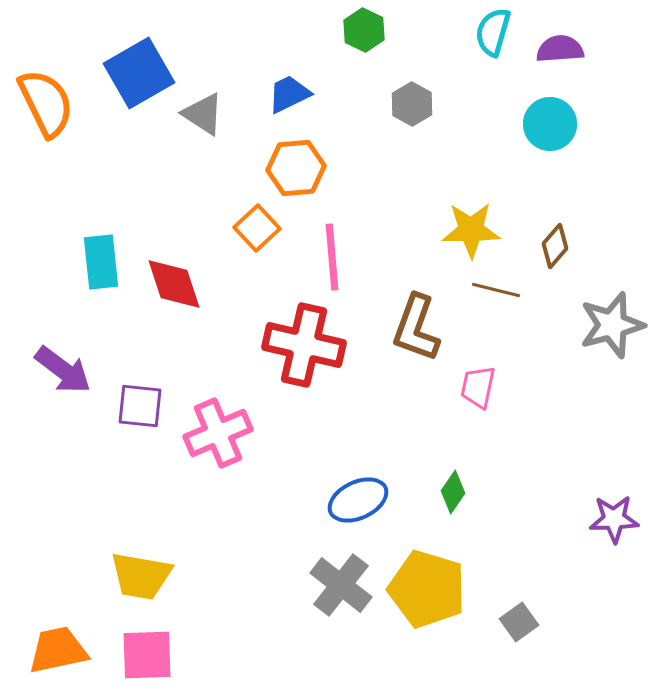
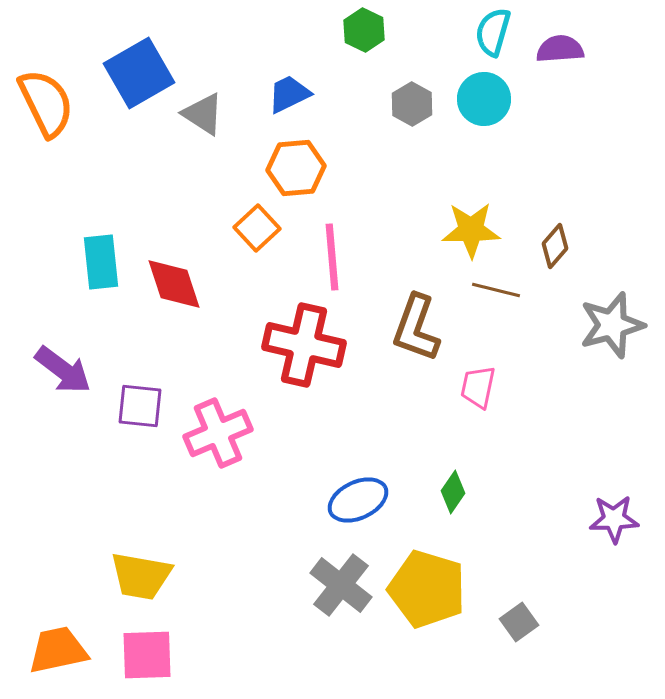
cyan circle: moved 66 px left, 25 px up
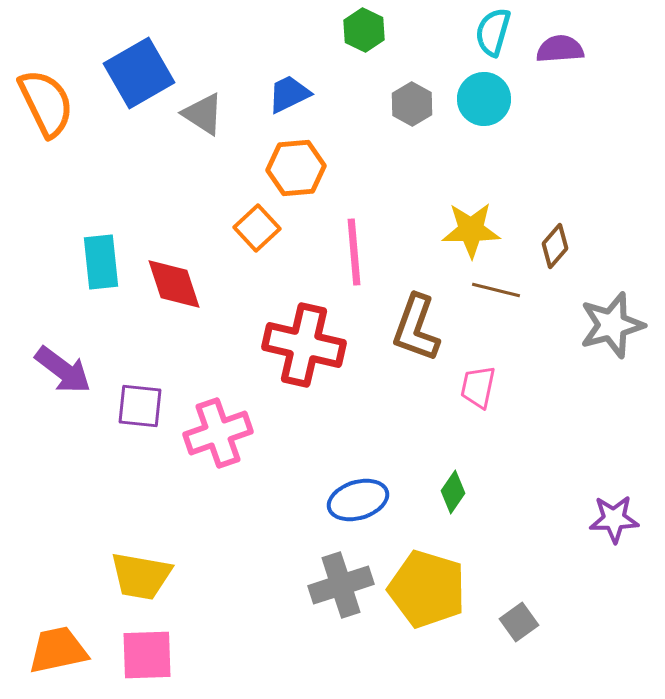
pink line: moved 22 px right, 5 px up
pink cross: rotated 4 degrees clockwise
blue ellipse: rotated 8 degrees clockwise
gray cross: rotated 34 degrees clockwise
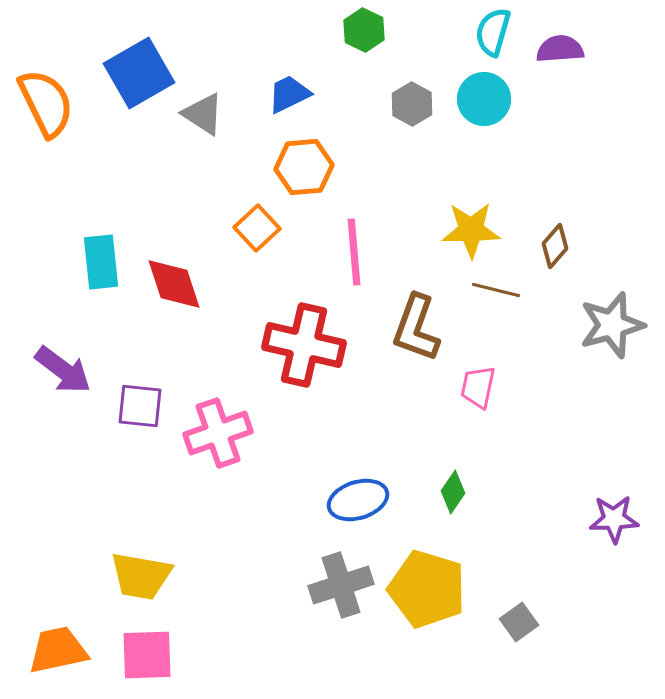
orange hexagon: moved 8 px right, 1 px up
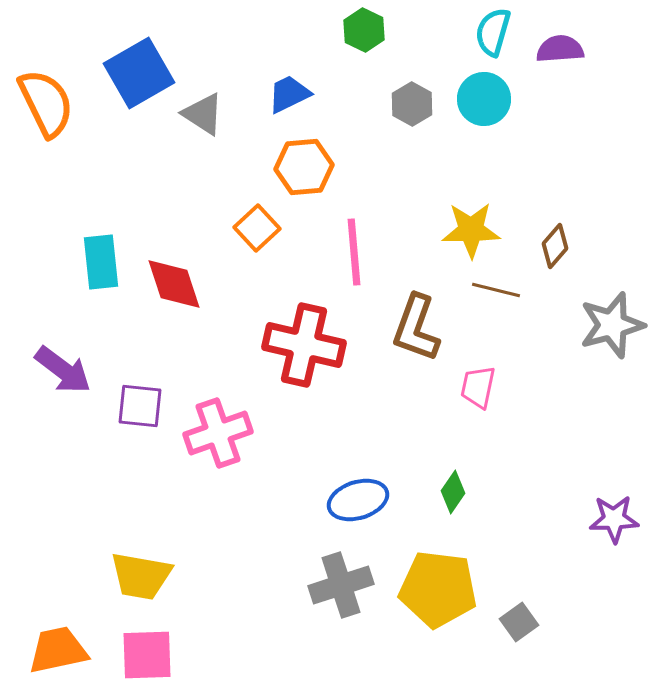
yellow pentagon: moved 11 px right; rotated 10 degrees counterclockwise
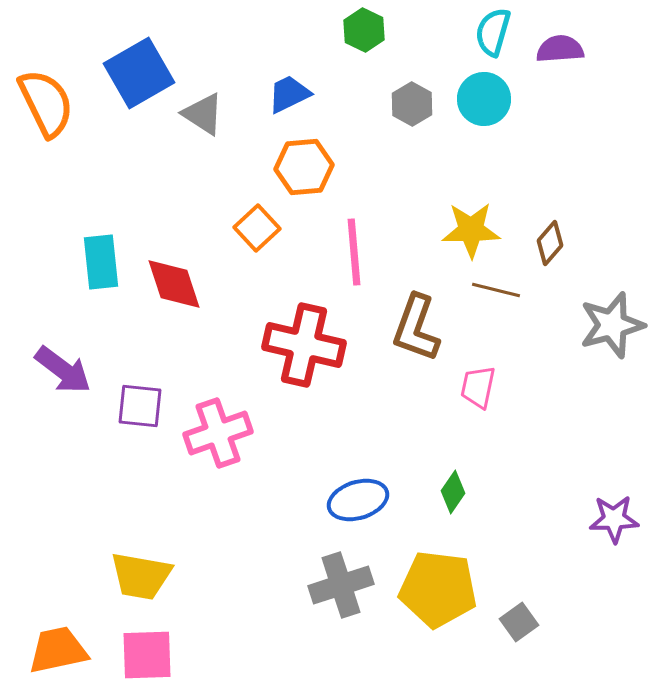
brown diamond: moved 5 px left, 3 px up
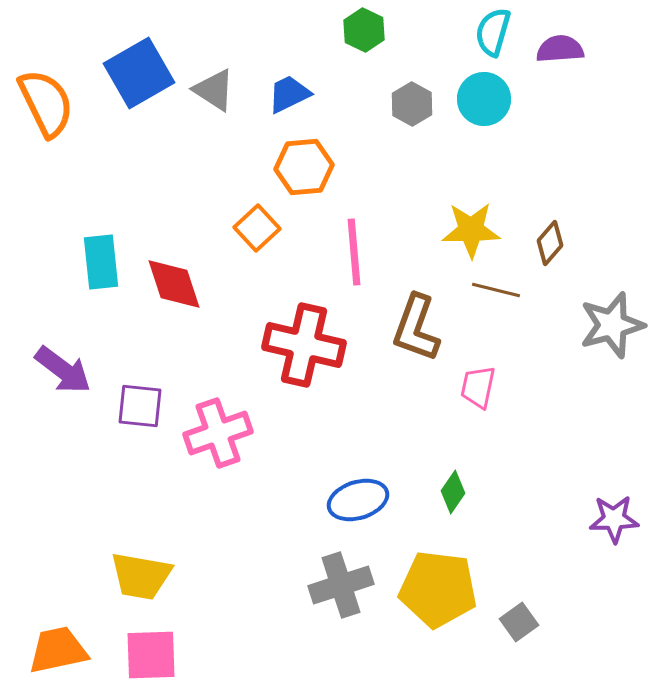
gray triangle: moved 11 px right, 24 px up
pink square: moved 4 px right
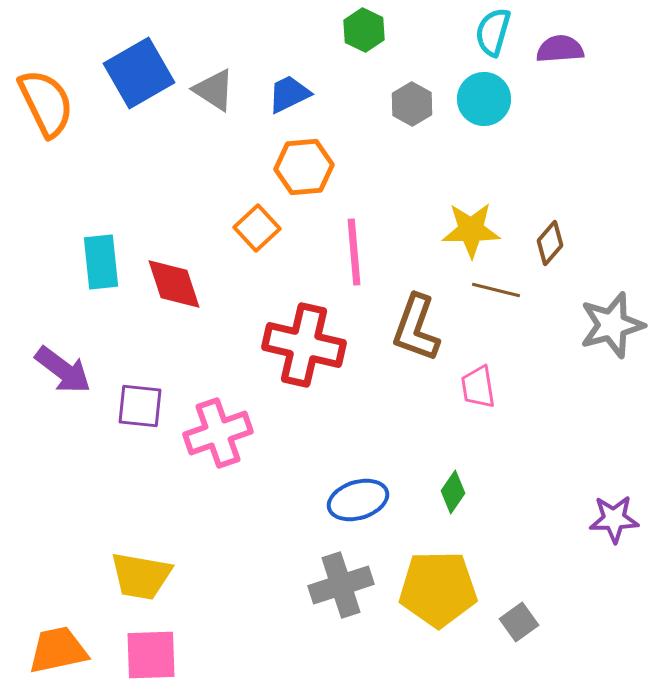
pink trapezoid: rotated 21 degrees counterclockwise
yellow pentagon: rotated 8 degrees counterclockwise
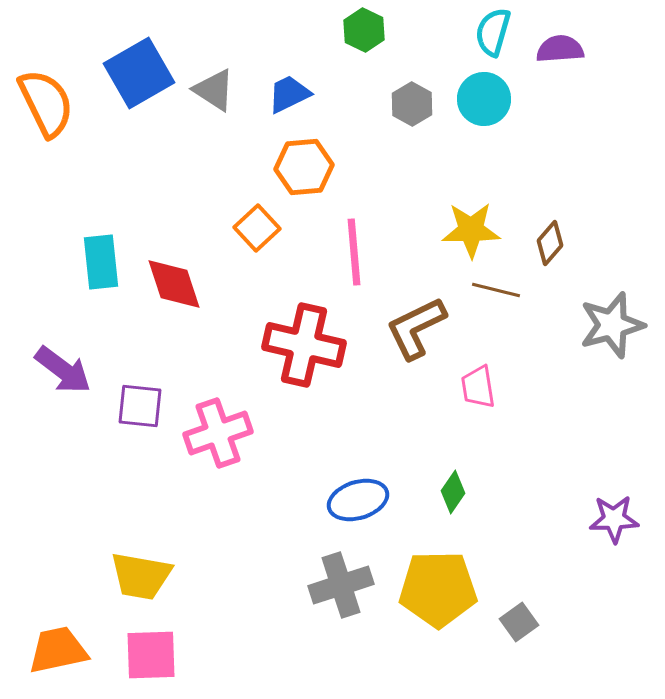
brown L-shape: rotated 44 degrees clockwise
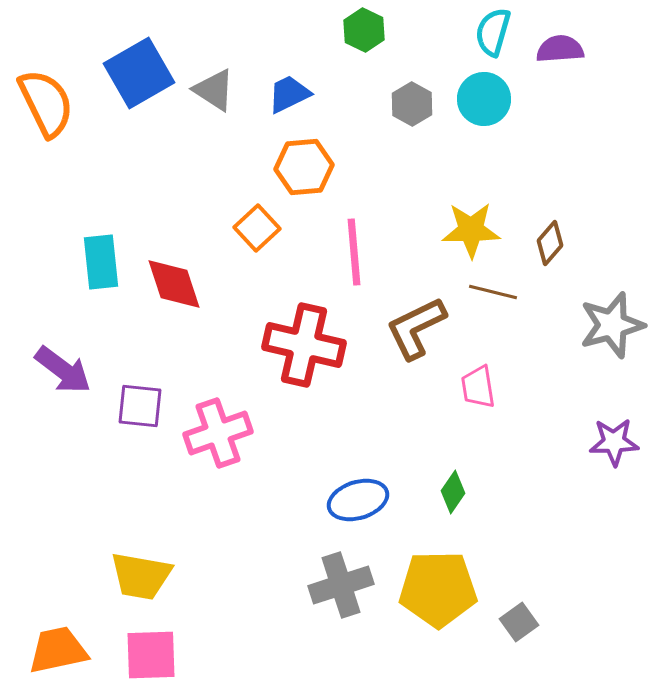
brown line: moved 3 px left, 2 px down
purple star: moved 77 px up
